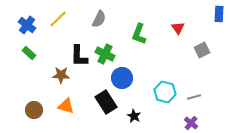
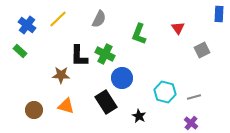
green rectangle: moved 9 px left, 2 px up
black star: moved 5 px right
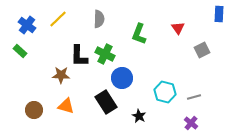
gray semicircle: rotated 24 degrees counterclockwise
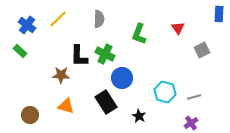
brown circle: moved 4 px left, 5 px down
purple cross: rotated 16 degrees clockwise
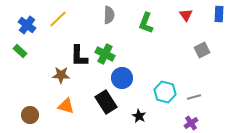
gray semicircle: moved 10 px right, 4 px up
red triangle: moved 8 px right, 13 px up
green L-shape: moved 7 px right, 11 px up
